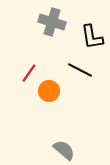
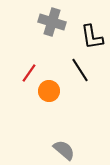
black line: rotated 30 degrees clockwise
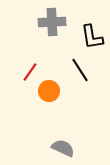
gray cross: rotated 20 degrees counterclockwise
red line: moved 1 px right, 1 px up
gray semicircle: moved 1 px left, 2 px up; rotated 15 degrees counterclockwise
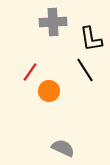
gray cross: moved 1 px right
black L-shape: moved 1 px left, 2 px down
black line: moved 5 px right
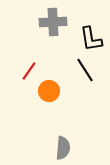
red line: moved 1 px left, 1 px up
gray semicircle: rotated 70 degrees clockwise
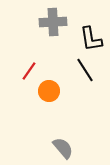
gray semicircle: rotated 45 degrees counterclockwise
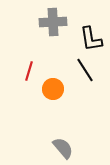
red line: rotated 18 degrees counterclockwise
orange circle: moved 4 px right, 2 px up
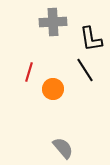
red line: moved 1 px down
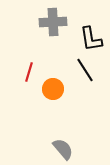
gray semicircle: moved 1 px down
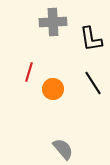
black line: moved 8 px right, 13 px down
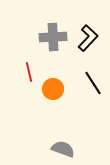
gray cross: moved 15 px down
black L-shape: moved 3 px left, 1 px up; rotated 128 degrees counterclockwise
red line: rotated 30 degrees counterclockwise
gray semicircle: rotated 30 degrees counterclockwise
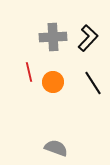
orange circle: moved 7 px up
gray semicircle: moved 7 px left, 1 px up
